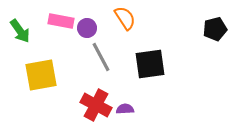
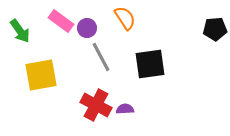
pink rectangle: rotated 25 degrees clockwise
black pentagon: rotated 10 degrees clockwise
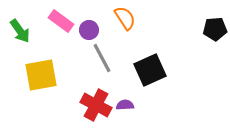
purple circle: moved 2 px right, 2 px down
gray line: moved 1 px right, 1 px down
black square: moved 6 px down; rotated 16 degrees counterclockwise
purple semicircle: moved 4 px up
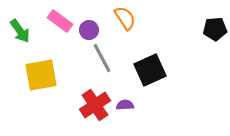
pink rectangle: moved 1 px left
red cross: moved 1 px left; rotated 28 degrees clockwise
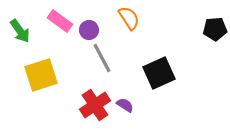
orange semicircle: moved 4 px right
black square: moved 9 px right, 3 px down
yellow square: rotated 8 degrees counterclockwise
purple semicircle: rotated 36 degrees clockwise
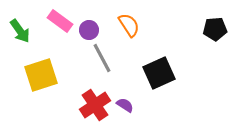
orange semicircle: moved 7 px down
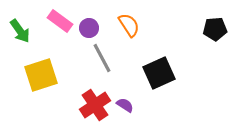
purple circle: moved 2 px up
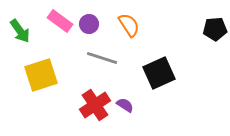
purple circle: moved 4 px up
gray line: rotated 44 degrees counterclockwise
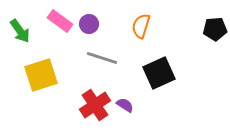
orange semicircle: moved 12 px right, 1 px down; rotated 130 degrees counterclockwise
